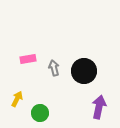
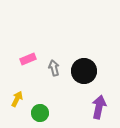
pink rectangle: rotated 14 degrees counterclockwise
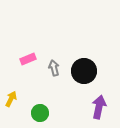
yellow arrow: moved 6 px left
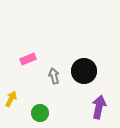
gray arrow: moved 8 px down
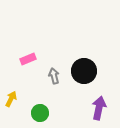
purple arrow: moved 1 px down
